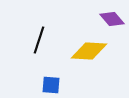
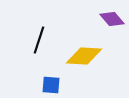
yellow diamond: moved 5 px left, 5 px down
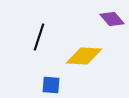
black line: moved 3 px up
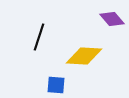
blue square: moved 5 px right
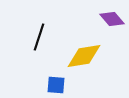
yellow diamond: rotated 12 degrees counterclockwise
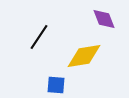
purple diamond: moved 8 px left; rotated 20 degrees clockwise
black line: rotated 16 degrees clockwise
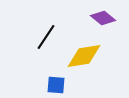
purple diamond: moved 1 px left, 1 px up; rotated 30 degrees counterclockwise
black line: moved 7 px right
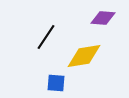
purple diamond: rotated 35 degrees counterclockwise
blue square: moved 2 px up
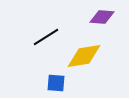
purple diamond: moved 1 px left, 1 px up
black line: rotated 24 degrees clockwise
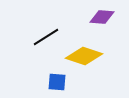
yellow diamond: rotated 27 degrees clockwise
blue square: moved 1 px right, 1 px up
